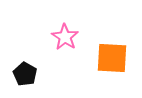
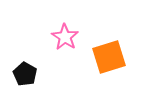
orange square: moved 3 px left, 1 px up; rotated 20 degrees counterclockwise
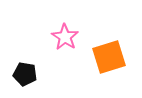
black pentagon: rotated 20 degrees counterclockwise
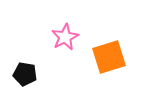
pink star: rotated 12 degrees clockwise
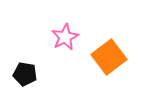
orange square: rotated 20 degrees counterclockwise
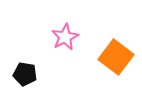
orange square: moved 7 px right; rotated 16 degrees counterclockwise
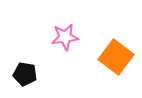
pink star: rotated 20 degrees clockwise
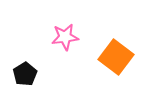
black pentagon: rotated 30 degrees clockwise
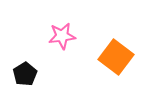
pink star: moved 3 px left, 1 px up
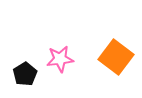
pink star: moved 2 px left, 23 px down
